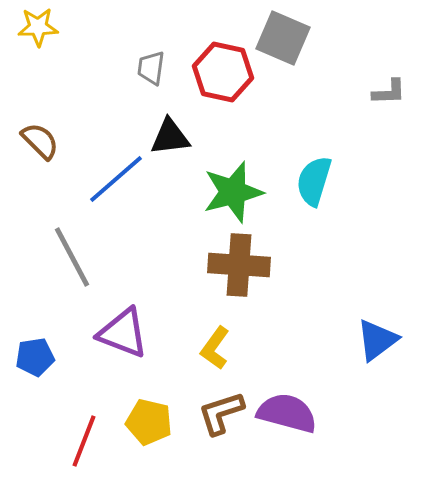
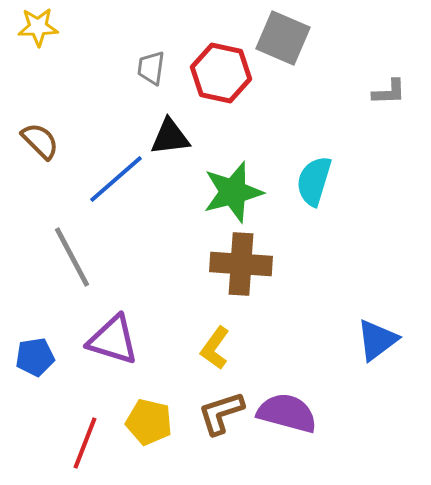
red hexagon: moved 2 px left, 1 px down
brown cross: moved 2 px right, 1 px up
purple triangle: moved 10 px left, 7 px down; rotated 4 degrees counterclockwise
red line: moved 1 px right, 2 px down
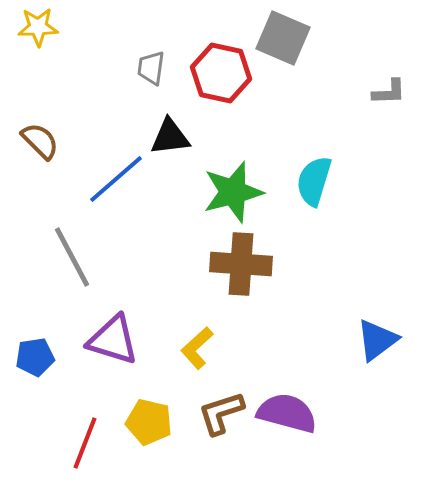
yellow L-shape: moved 18 px left; rotated 12 degrees clockwise
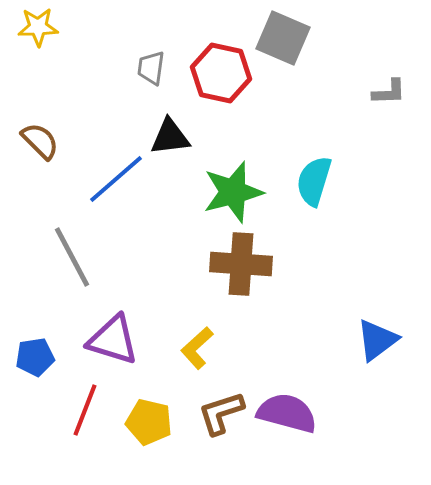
red line: moved 33 px up
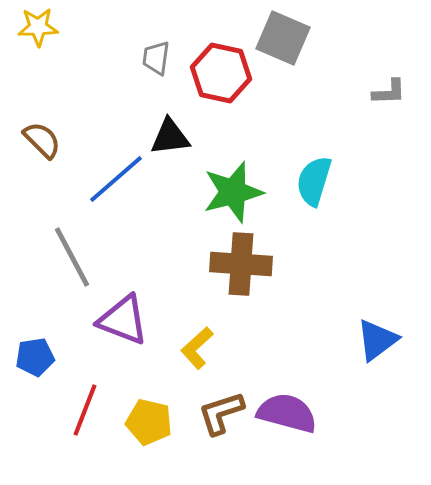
gray trapezoid: moved 5 px right, 10 px up
brown semicircle: moved 2 px right, 1 px up
purple triangle: moved 10 px right, 20 px up; rotated 4 degrees clockwise
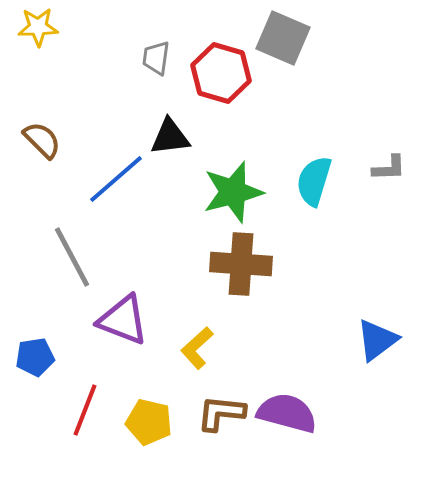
red hexagon: rotated 4 degrees clockwise
gray L-shape: moved 76 px down
brown L-shape: rotated 24 degrees clockwise
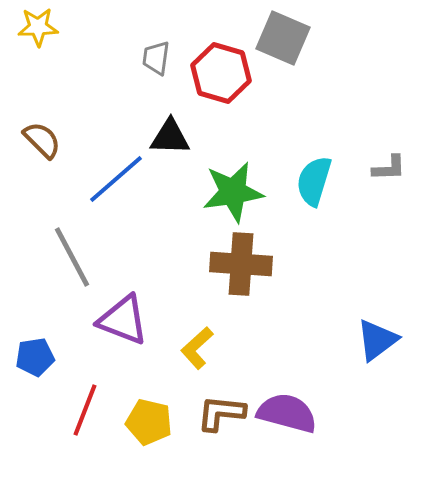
black triangle: rotated 9 degrees clockwise
green star: rotated 6 degrees clockwise
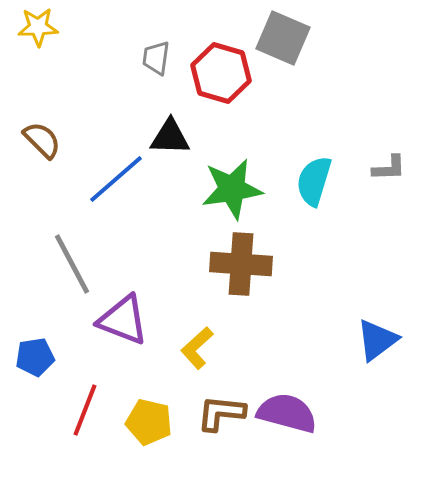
green star: moved 1 px left, 3 px up
gray line: moved 7 px down
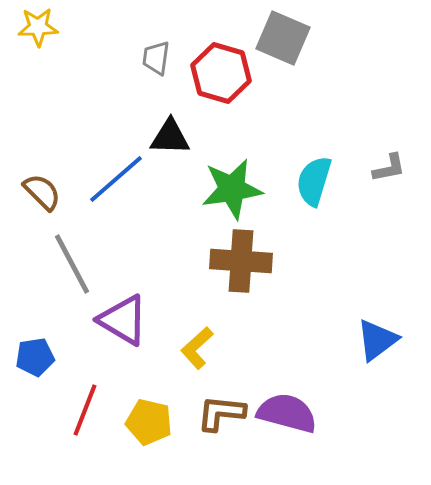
brown semicircle: moved 52 px down
gray L-shape: rotated 9 degrees counterclockwise
brown cross: moved 3 px up
purple triangle: rotated 10 degrees clockwise
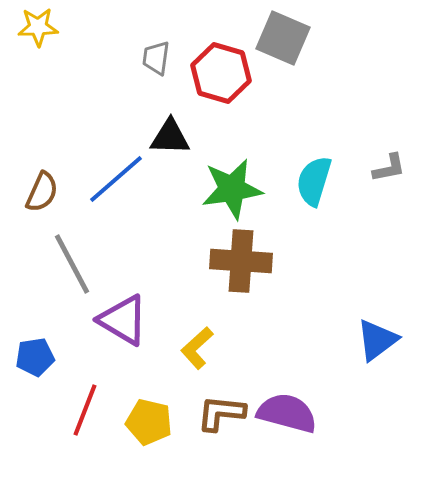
brown semicircle: rotated 69 degrees clockwise
